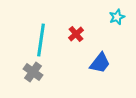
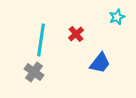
gray cross: moved 1 px right
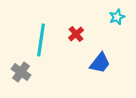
gray cross: moved 13 px left
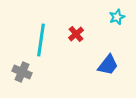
blue trapezoid: moved 8 px right, 2 px down
gray cross: moved 1 px right; rotated 12 degrees counterclockwise
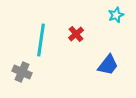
cyan star: moved 1 px left, 2 px up
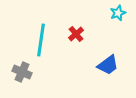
cyan star: moved 2 px right, 2 px up
blue trapezoid: rotated 15 degrees clockwise
